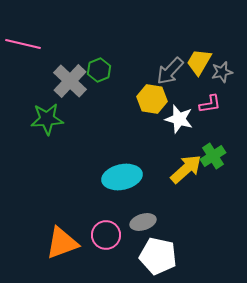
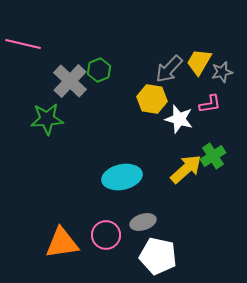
gray arrow: moved 1 px left, 2 px up
orange triangle: rotated 12 degrees clockwise
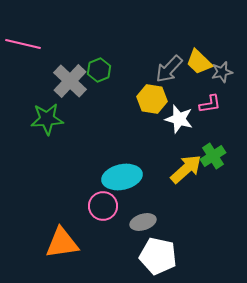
yellow trapezoid: rotated 76 degrees counterclockwise
pink circle: moved 3 px left, 29 px up
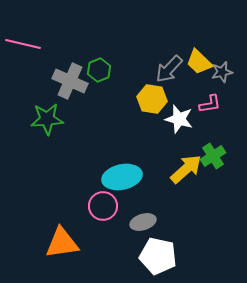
gray cross: rotated 20 degrees counterclockwise
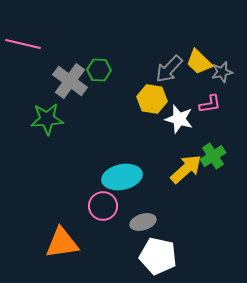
green hexagon: rotated 25 degrees clockwise
gray cross: rotated 12 degrees clockwise
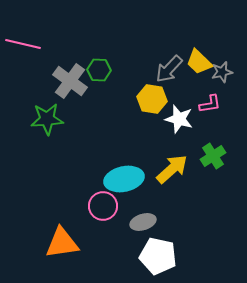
yellow arrow: moved 14 px left
cyan ellipse: moved 2 px right, 2 px down
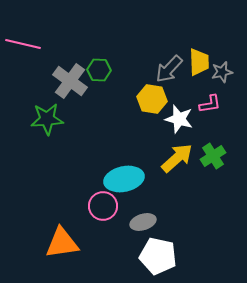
yellow trapezoid: rotated 136 degrees counterclockwise
yellow arrow: moved 5 px right, 11 px up
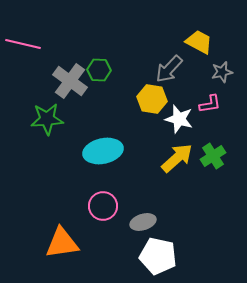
yellow trapezoid: moved 20 px up; rotated 60 degrees counterclockwise
cyan ellipse: moved 21 px left, 28 px up
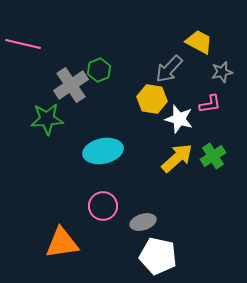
green hexagon: rotated 25 degrees counterclockwise
gray cross: moved 1 px right, 4 px down; rotated 20 degrees clockwise
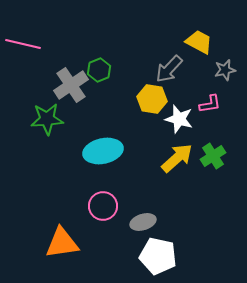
gray star: moved 3 px right, 2 px up
